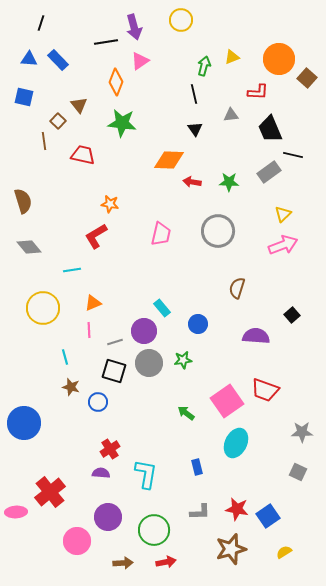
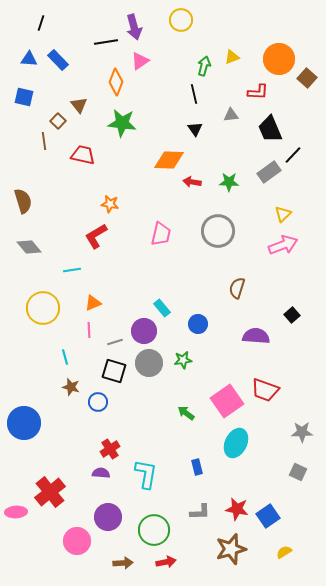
black line at (293, 155): rotated 60 degrees counterclockwise
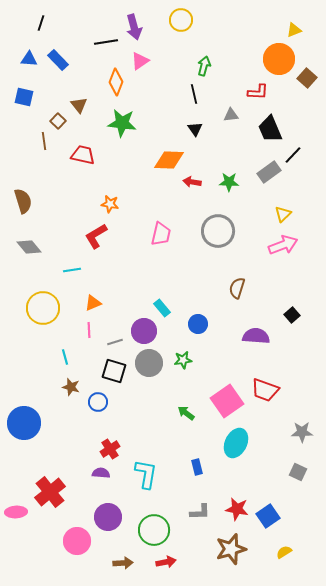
yellow triangle at (232, 57): moved 62 px right, 27 px up
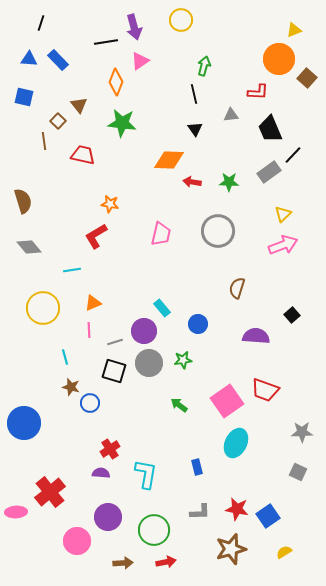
blue circle at (98, 402): moved 8 px left, 1 px down
green arrow at (186, 413): moved 7 px left, 8 px up
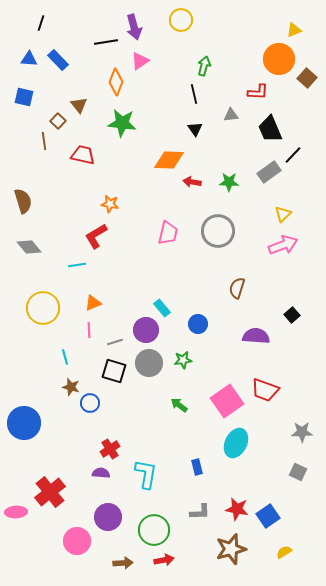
pink trapezoid at (161, 234): moved 7 px right, 1 px up
cyan line at (72, 270): moved 5 px right, 5 px up
purple circle at (144, 331): moved 2 px right, 1 px up
red arrow at (166, 562): moved 2 px left, 2 px up
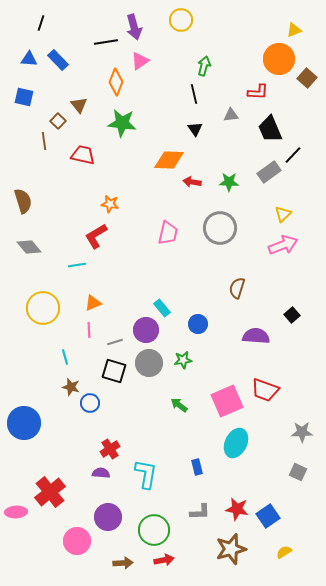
gray circle at (218, 231): moved 2 px right, 3 px up
pink square at (227, 401): rotated 12 degrees clockwise
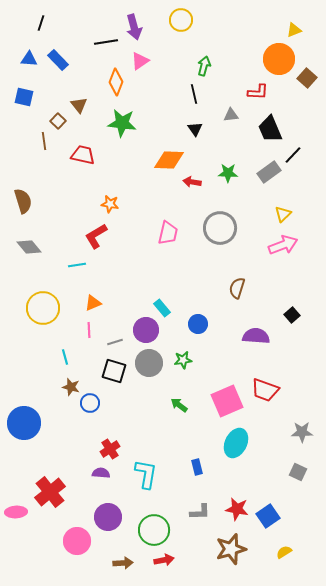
green star at (229, 182): moved 1 px left, 9 px up
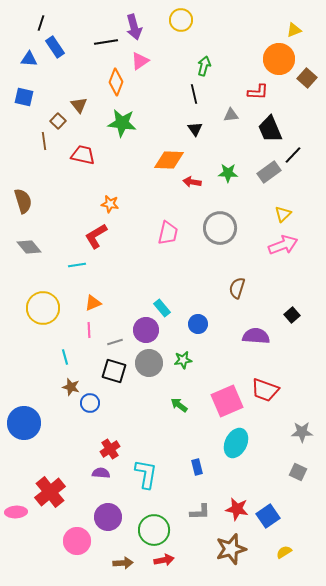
blue rectangle at (58, 60): moved 3 px left, 13 px up; rotated 10 degrees clockwise
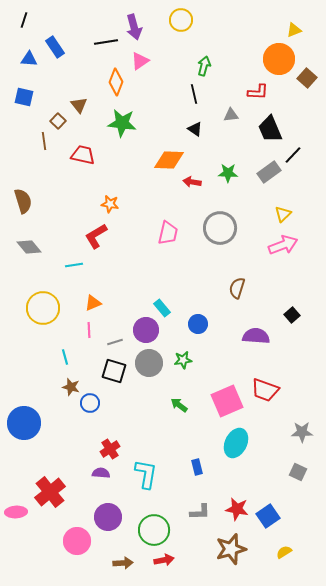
black line at (41, 23): moved 17 px left, 3 px up
black triangle at (195, 129): rotated 21 degrees counterclockwise
cyan line at (77, 265): moved 3 px left
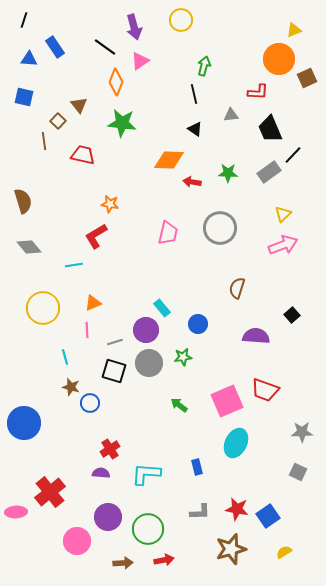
black line at (106, 42): moved 1 px left, 5 px down; rotated 45 degrees clockwise
brown square at (307, 78): rotated 24 degrees clockwise
pink line at (89, 330): moved 2 px left
green star at (183, 360): moved 3 px up
cyan L-shape at (146, 474): rotated 96 degrees counterclockwise
green circle at (154, 530): moved 6 px left, 1 px up
